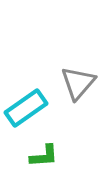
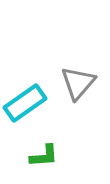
cyan rectangle: moved 1 px left, 5 px up
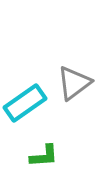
gray triangle: moved 4 px left; rotated 12 degrees clockwise
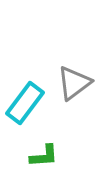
cyan rectangle: rotated 18 degrees counterclockwise
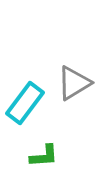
gray triangle: rotated 6 degrees clockwise
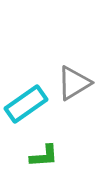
cyan rectangle: moved 1 px right, 1 px down; rotated 18 degrees clockwise
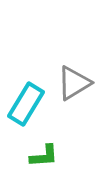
cyan rectangle: rotated 24 degrees counterclockwise
